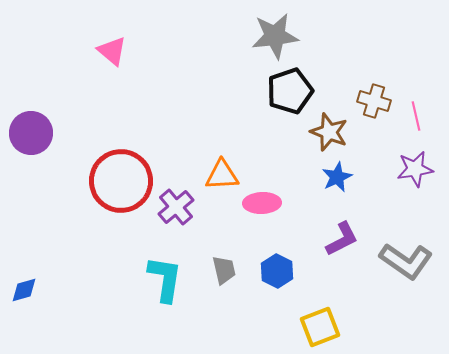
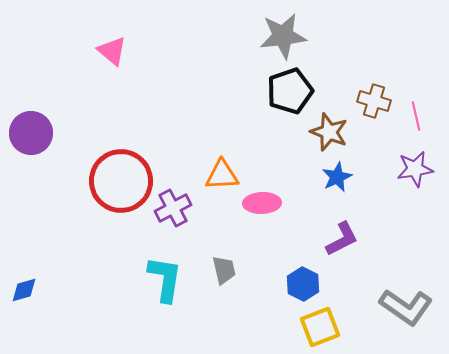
gray star: moved 8 px right
purple cross: moved 3 px left, 1 px down; rotated 12 degrees clockwise
gray L-shape: moved 46 px down
blue hexagon: moved 26 px right, 13 px down
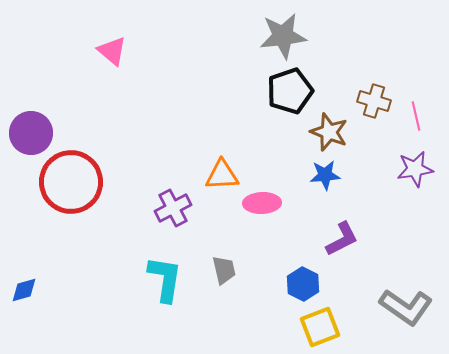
blue star: moved 12 px left, 2 px up; rotated 20 degrees clockwise
red circle: moved 50 px left, 1 px down
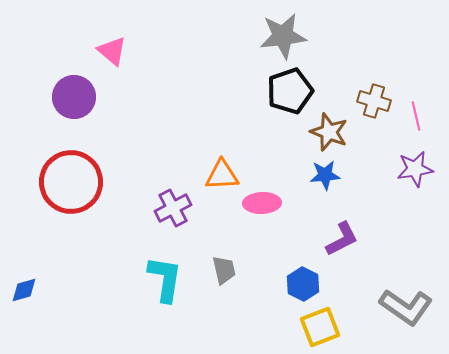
purple circle: moved 43 px right, 36 px up
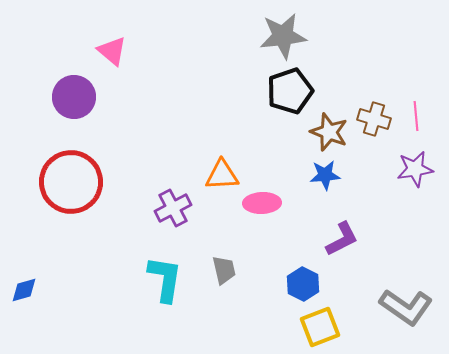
brown cross: moved 18 px down
pink line: rotated 8 degrees clockwise
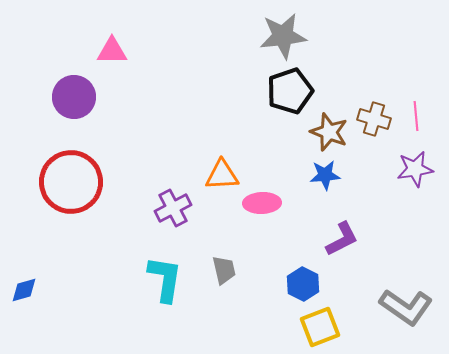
pink triangle: rotated 40 degrees counterclockwise
